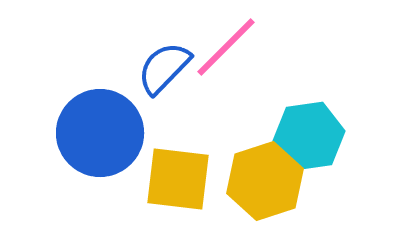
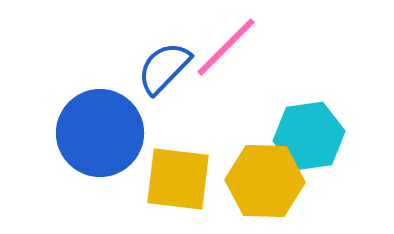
yellow hexagon: rotated 20 degrees clockwise
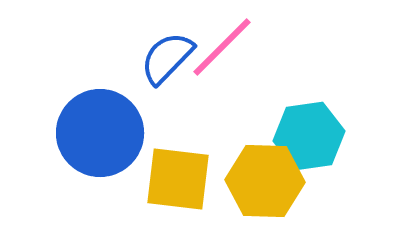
pink line: moved 4 px left
blue semicircle: moved 3 px right, 10 px up
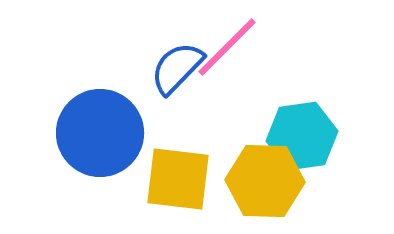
pink line: moved 5 px right
blue semicircle: moved 10 px right, 10 px down
cyan hexagon: moved 7 px left
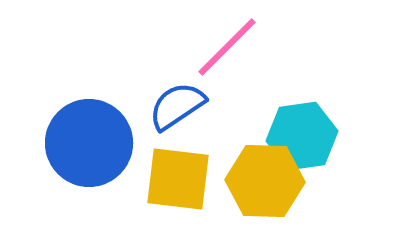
blue semicircle: moved 38 px down; rotated 12 degrees clockwise
blue circle: moved 11 px left, 10 px down
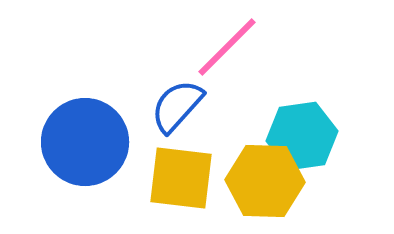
blue semicircle: rotated 14 degrees counterclockwise
blue circle: moved 4 px left, 1 px up
yellow square: moved 3 px right, 1 px up
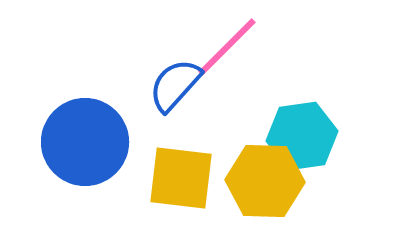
blue semicircle: moved 2 px left, 21 px up
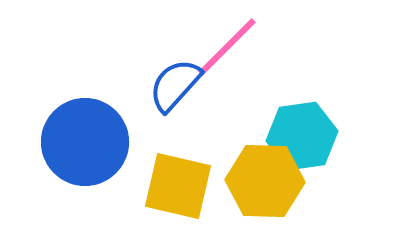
yellow square: moved 3 px left, 8 px down; rotated 6 degrees clockwise
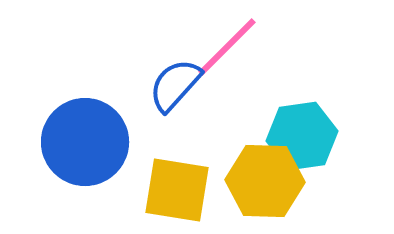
yellow square: moved 1 px left, 4 px down; rotated 4 degrees counterclockwise
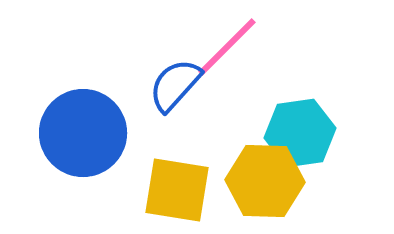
cyan hexagon: moved 2 px left, 3 px up
blue circle: moved 2 px left, 9 px up
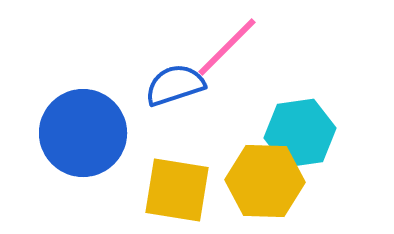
blue semicircle: rotated 30 degrees clockwise
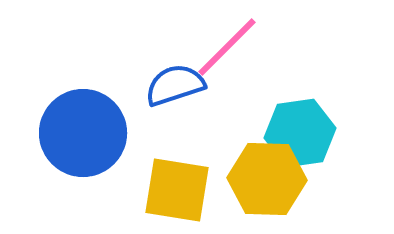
yellow hexagon: moved 2 px right, 2 px up
